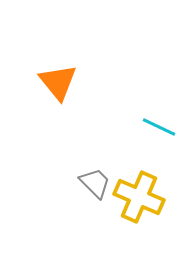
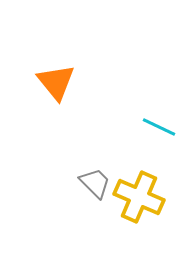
orange triangle: moved 2 px left
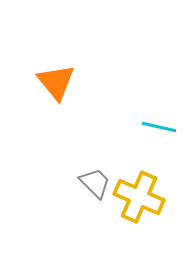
cyan line: rotated 12 degrees counterclockwise
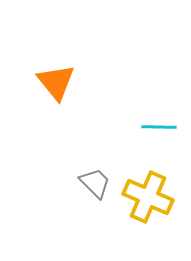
cyan line: rotated 12 degrees counterclockwise
yellow cross: moved 9 px right
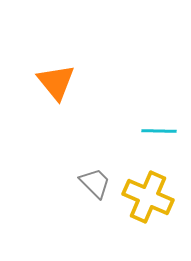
cyan line: moved 4 px down
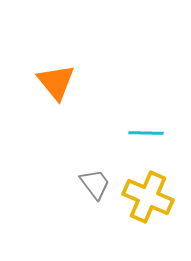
cyan line: moved 13 px left, 2 px down
gray trapezoid: moved 1 px down; rotated 8 degrees clockwise
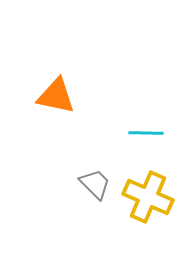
orange triangle: moved 14 px down; rotated 39 degrees counterclockwise
gray trapezoid: rotated 8 degrees counterclockwise
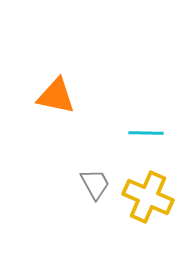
gray trapezoid: rotated 16 degrees clockwise
